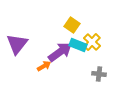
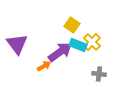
purple triangle: rotated 15 degrees counterclockwise
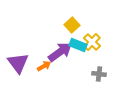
yellow square: rotated 14 degrees clockwise
purple triangle: moved 1 px right, 19 px down
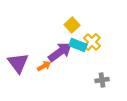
gray cross: moved 3 px right, 6 px down; rotated 16 degrees counterclockwise
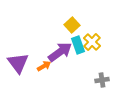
cyan rectangle: rotated 48 degrees clockwise
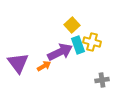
yellow cross: rotated 30 degrees counterclockwise
purple arrow: rotated 10 degrees clockwise
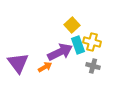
orange arrow: moved 1 px right, 1 px down
gray cross: moved 9 px left, 14 px up; rotated 24 degrees clockwise
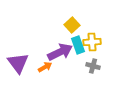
yellow cross: rotated 18 degrees counterclockwise
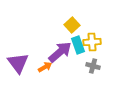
purple arrow: rotated 15 degrees counterclockwise
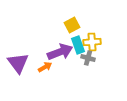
yellow square: rotated 14 degrees clockwise
purple arrow: rotated 20 degrees clockwise
gray cross: moved 5 px left, 8 px up
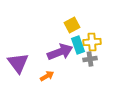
gray cross: moved 2 px right, 1 px down; rotated 24 degrees counterclockwise
orange arrow: moved 2 px right, 9 px down
